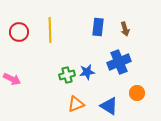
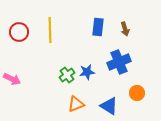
green cross: rotated 21 degrees counterclockwise
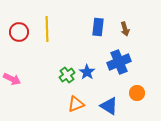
yellow line: moved 3 px left, 1 px up
blue star: rotated 28 degrees counterclockwise
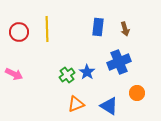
pink arrow: moved 2 px right, 5 px up
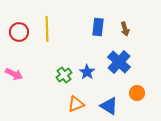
blue cross: rotated 25 degrees counterclockwise
green cross: moved 3 px left
